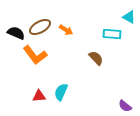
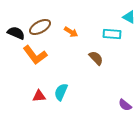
orange arrow: moved 5 px right, 2 px down
purple semicircle: moved 1 px up
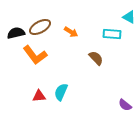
black semicircle: rotated 36 degrees counterclockwise
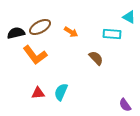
red triangle: moved 1 px left, 3 px up
purple semicircle: rotated 16 degrees clockwise
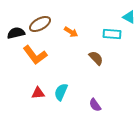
brown ellipse: moved 3 px up
purple semicircle: moved 30 px left
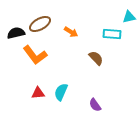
cyan triangle: rotated 40 degrees counterclockwise
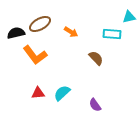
cyan semicircle: moved 1 px right, 1 px down; rotated 24 degrees clockwise
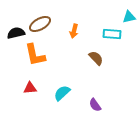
orange arrow: moved 3 px right, 1 px up; rotated 72 degrees clockwise
orange L-shape: rotated 25 degrees clockwise
red triangle: moved 8 px left, 5 px up
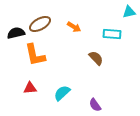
cyan triangle: moved 5 px up
orange arrow: moved 4 px up; rotated 72 degrees counterclockwise
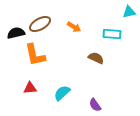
brown semicircle: rotated 21 degrees counterclockwise
